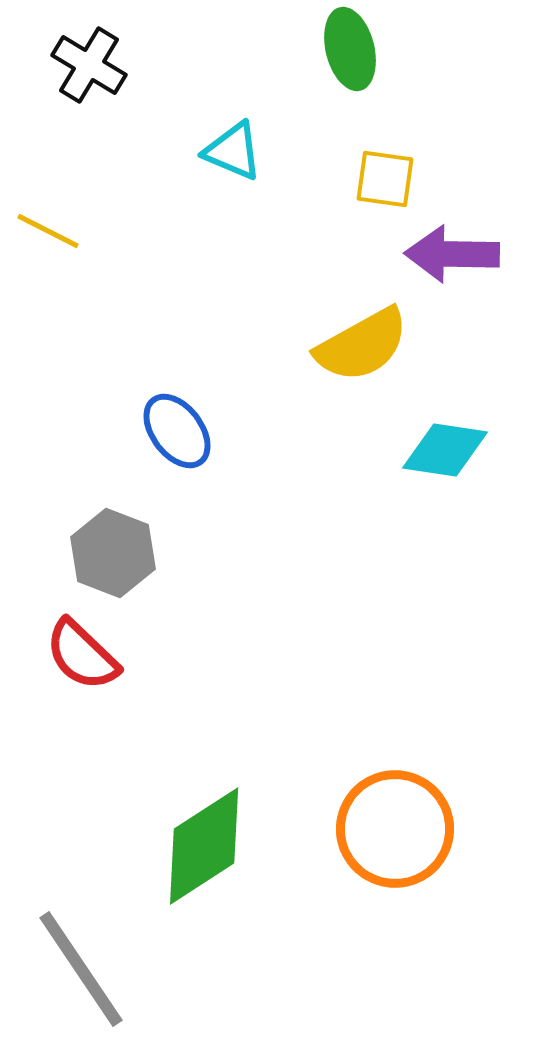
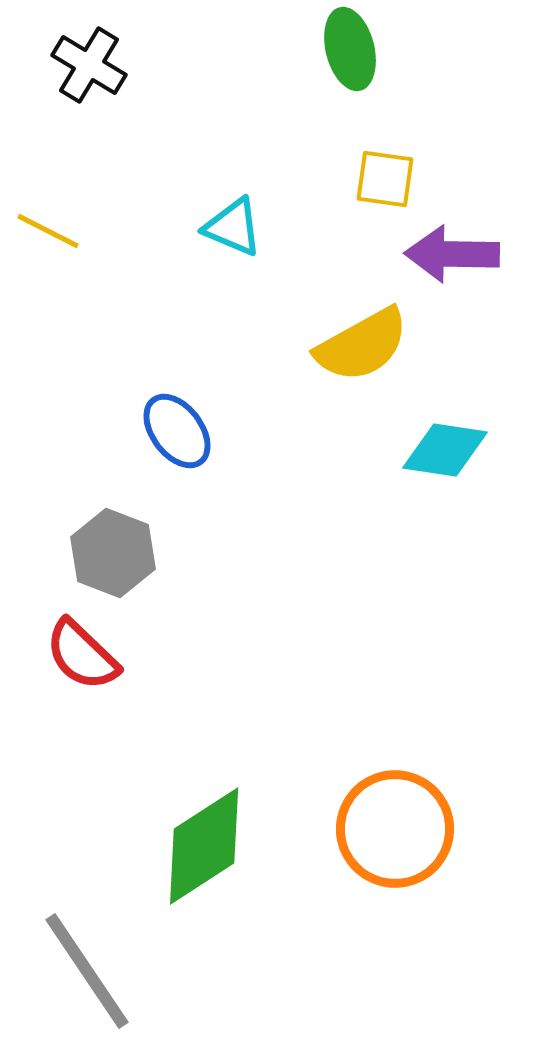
cyan triangle: moved 76 px down
gray line: moved 6 px right, 2 px down
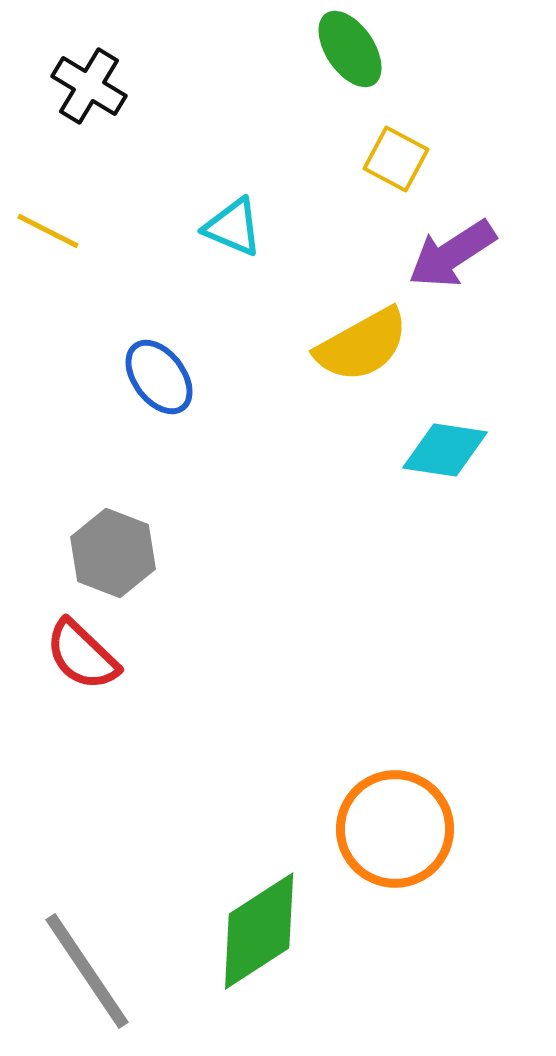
green ellipse: rotated 20 degrees counterclockwise
black cross: moved 21 px down
yellow square: moved 11 px right, 20 px up; rotated 20 degrees clockwise
purple arrow: rotated 34 degrees counterclockwise
blue ellipse: moved 18 px left, 54 px up
green diamond: moved 55 px right, 85 px down
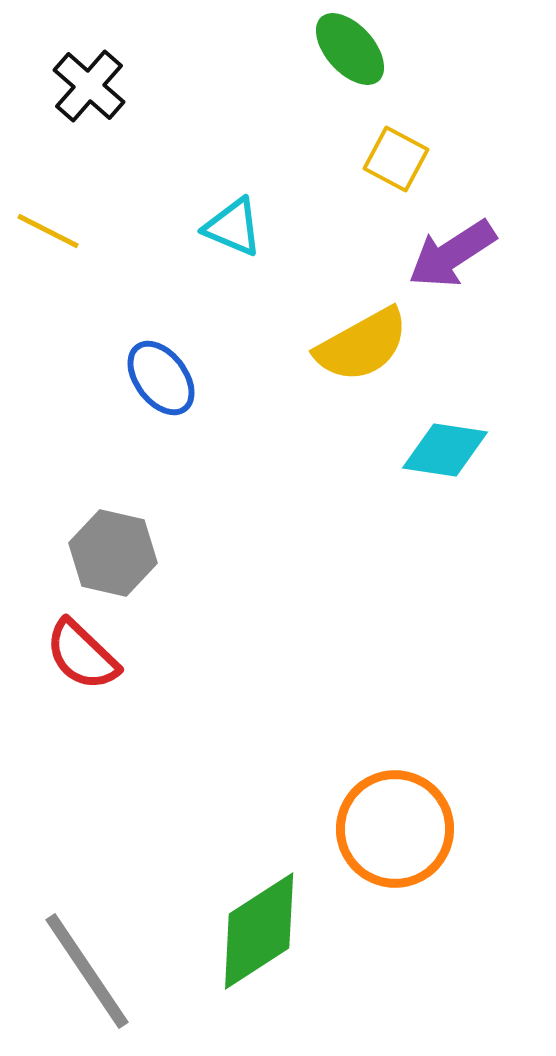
green ellipse: rotated 8 degrees counterclockwise
black cross: rotated 10 degrees clockwise
blue ellipse: moved 2 px right, 1 px down
gray hexagon: rotated 8 degrees counterclockwise
